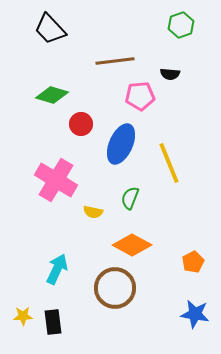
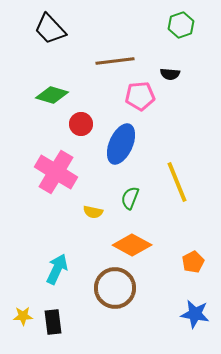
yellow line: moved 8 px right, 19 px down
pink cross: moved 8 px up
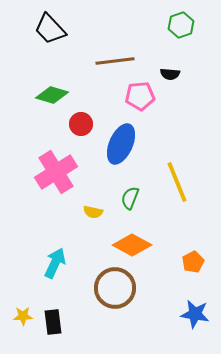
pink cross: rotated 27 degrees clockwise
cyan arrow: moved 2 px left, 6 px up
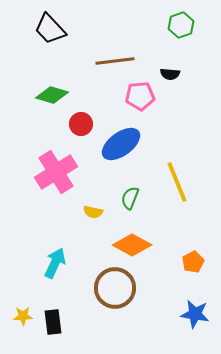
blue ellipse: rotated 30 degrees clockwise
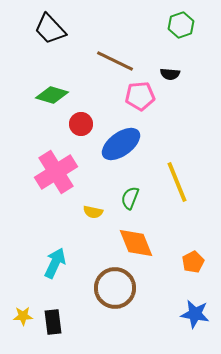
brown line: rotated 33 degrees clockwise
orange diamond: moved 4 px right, 2 px up; rotated 39 degrees clockwise
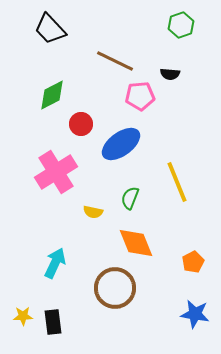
green diamond: rotated 44 degrees counterclockwise
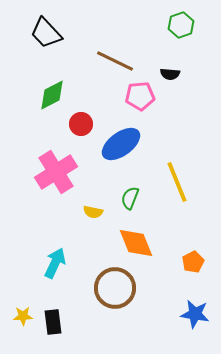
black trapezoid: moved 4 px left, 4 px down
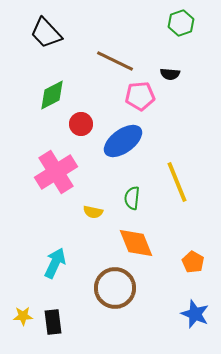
green hexagon: moved 2 px up
blue ellipse: moved 2 px right, 3 px up
green semicircle: moved 2 px right; rotated 15 degrees counterclockwise
orange pentagon: rotated 15 degrees counterclockwise
blue star: rotated 12 degrees clockwise
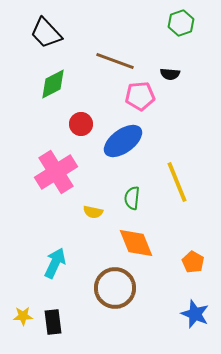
brown line: rotated 6 degrees counterclockwise
green diamond: moved 1 px right, 11 px up
